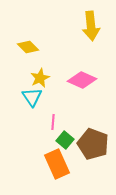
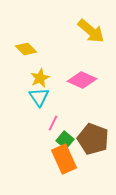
yellow arrow: moved 5 px down; rotated 44 degrees counterclockwise
yellow diamond: moved 2 px left, 2 px down
cyan triangle: moved 7 px right
pink line: moved 1 px down; rotated 21 degrees clockwise
brown pentagon: moved 5 px up
orange rectangle: moved 7 px right, 5 px up
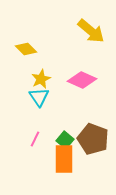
yellow star: moved 1 px right, 1 px down
pink line: moved 18 px left, 16 px down
orange rectangle: rotated 24 degrees clockwise
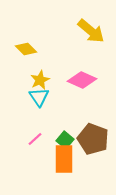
yellow star: moved 1 px left, 1 px down
pink line: rotated 21 degrees clockwise
